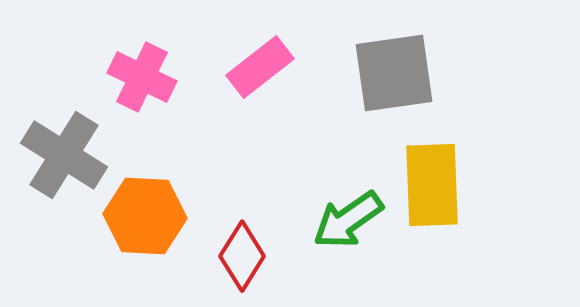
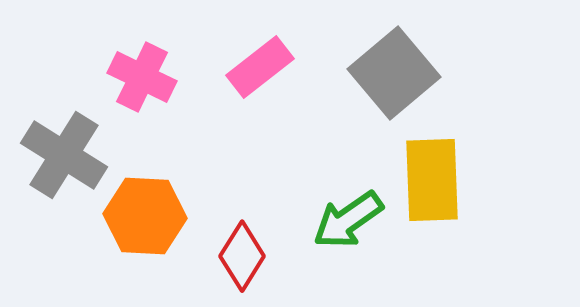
gray square: rotated 32 degrees counterclockwise
yellow rectangle: moved 5 px up
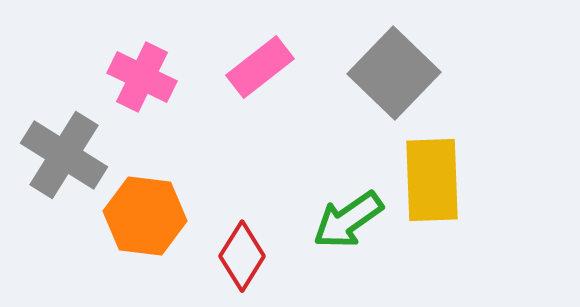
gray square: rotated 6 degrees counterclockwise
orange hexagon: rotated 4 degrees clockwise
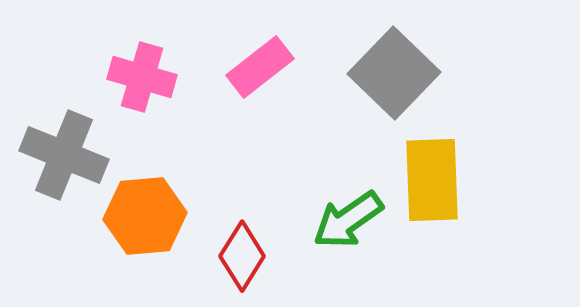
pink cross: rotated 10 degrees counterclockwise
gray cross: rotated 10 degrees counterclockwise
orange hexagon: rotated 12 degrees counterclockwise
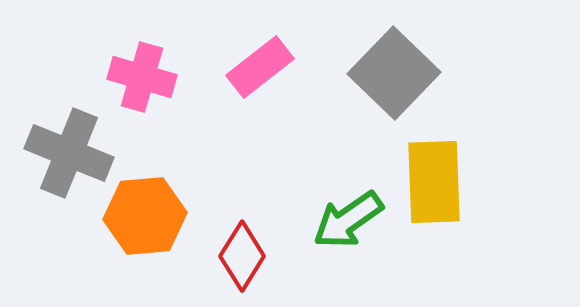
gray cross: moved 5 px right, 2 px up
yellow rectangle: moved 2 px right, 2 px down
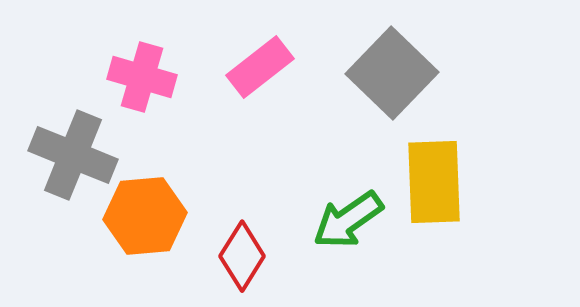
gray square: moved 2 px left
gray cross: moved 4 px right, 2 px down
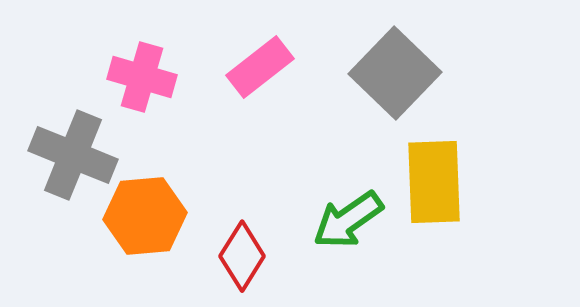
gray square: moved 3 px right
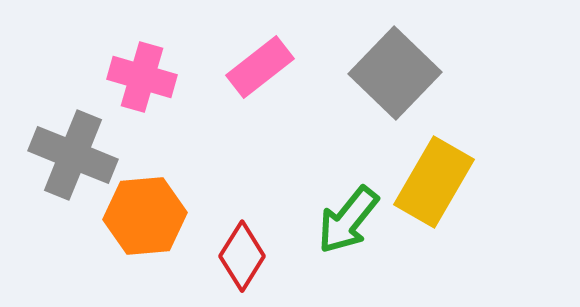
yellow rectangle: rotated 32 degrees clockwise
green arrow: rotated 16 degrees counterclockwise
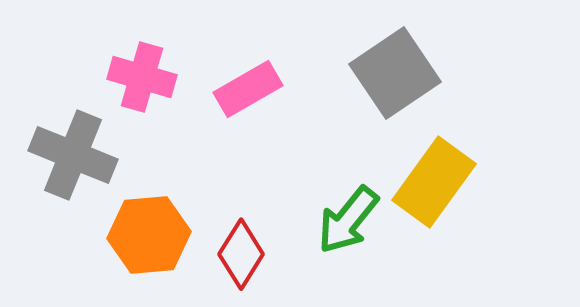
pink rectangle: moved 12 px left, 22 px down; rotated 8 degrees clockwise
gray square: rotated 12 degrees clockwise
yellow rectangle: rotated 6 degrees clockwise
orange hexagon: moved 4 px right, 19 px down
red diamond: moved 1 px left, 2 px up
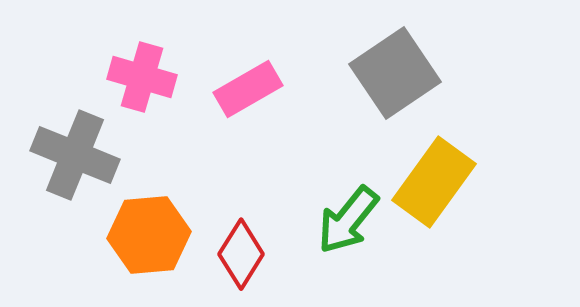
gray cross: moved 2 px right
